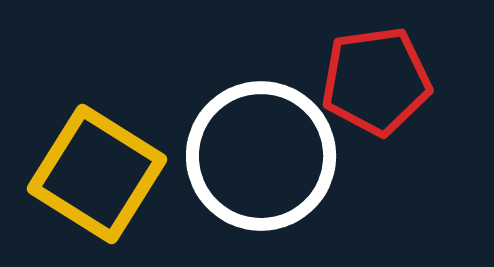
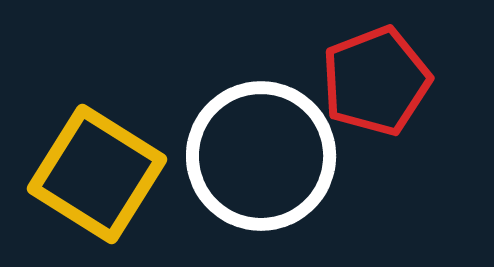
red pentagon: rotated 13 degrees counterclockwise
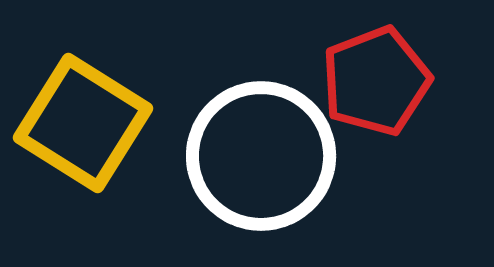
yellow square: moved 14 px left, 51 px up
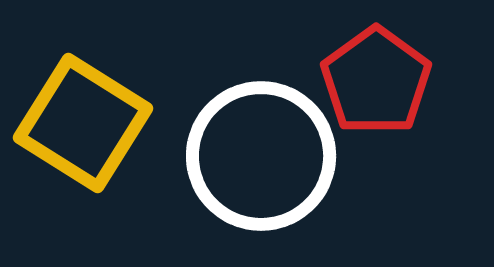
red pentagon: rotated 15 degrees counterclockwise
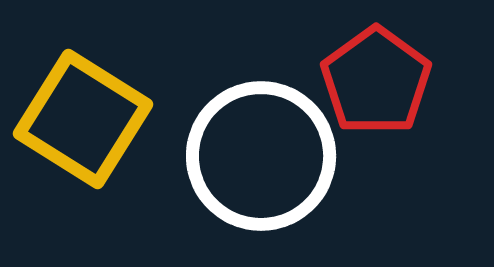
yellow square: moved 4 px up
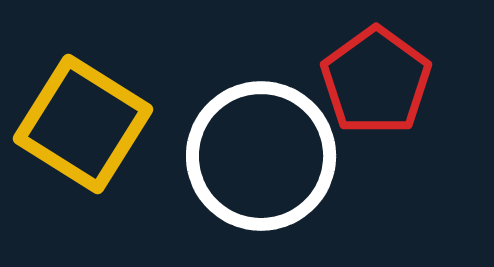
yellow square: moved 5 px down
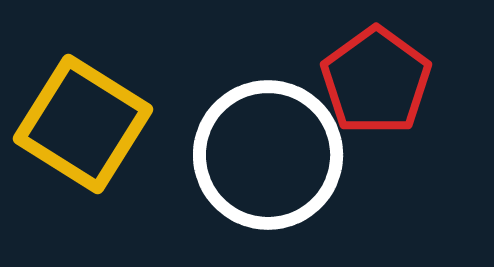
white circle: moved 7 px right, 1 px up
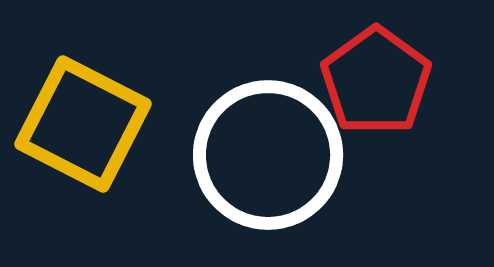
yellow square: rotated 5 degrees counterclockwise
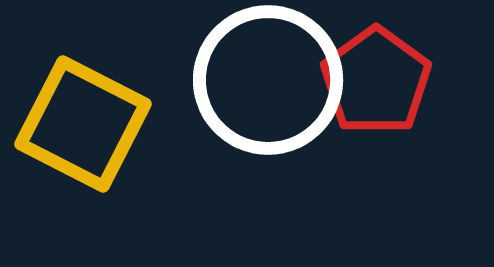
white circle: moved 75 px up
